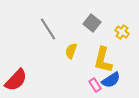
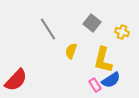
yellow cross: rotated 16 degrees counterclockwise
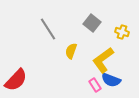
yellow L-shape: rotated 40 degrees clockwise
blue semicircle: rotated 54 degrees clockwise
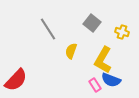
yellow L-shape: rotated 24 degrees counterclockwise
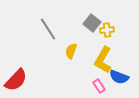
yellow cross: moved 15 px left, 2 px up; rotated 24 degrees counterclockwise
blue semicircle: moved 8 px right, 3 px up
pink rectangle: moved 4 px right, 1 px down
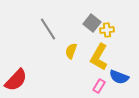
yellow L-shape: moved 4 px left, 3 px up
pink rectangle: rotated 64 degrees clockwise
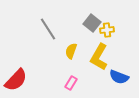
pink rectangle: moved 28 px left, 3 px up
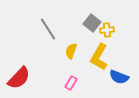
red semicircle: moved 3 px right, 2 px up
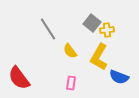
yellow semicircle: moved 1 px left; rotated 56 degrees counterclockwise
red semicircle: rotated 100 degrees clockwise
pink rectangle: rotated 24 degrees counterclockwise
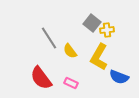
gray line: moved 1 px right, 9 px down
red semicircle: moved 22 px right
pink rectangle: rotated 72 degrees counterclockwise
